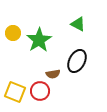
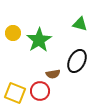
green triangle: moved 2 px right; rotated 14 degrees counterclockwise
yellow square: moved 1 px down
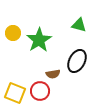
green triangle: moved 1 px left, 1 px down
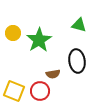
black ellipse: rotated 35 degrees counterclockwise
yellow square: moved 1 px left, 2 px up
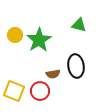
yellow circle: moved 2 px right, 2 px down
black ellipse: moved 1 px left, 5 px down
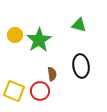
black ellipse: moved 5 px right
brown semicircle: moved 1 px left; rotated 88 degrees counterclockwise
